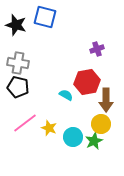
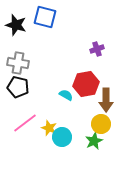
red hexagon: moved 1 px left, 2 px down
cyan circle: moved 11 px left
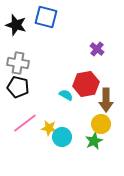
blue square: moved 1 px right
purple cross: rotated 32 degrees counterclockwise
yellow star: rotated 14 degrees counterclockwise
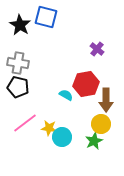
black star: moved 4 px right; rotated 15 degrees clockwise
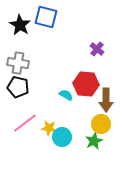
red hexagon: rotated 15 degrees clockwise
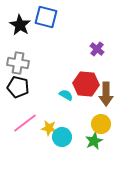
brown arrow: moved 6 px up
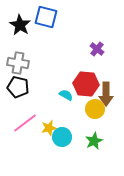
yellow circle: moved 6 px left, 15 px up
yellow star: rotated 21 degrees counterclockwise
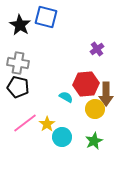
purple cross: rotated 16 degrees clockwise
red hexagon: rotated 10 degrees counterclockwise
cyan semicircle: moved 2 px down
yellow star: moved 2 px left, 4 px up; rotated 21 degrees counterclockwise
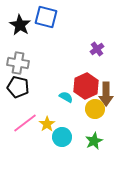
red hexagon: moved 2 px down; rotated 20 degrees counterclockwise
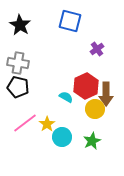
blue square: moved 24 px right, 4 px down
green star: moved 2 px left
